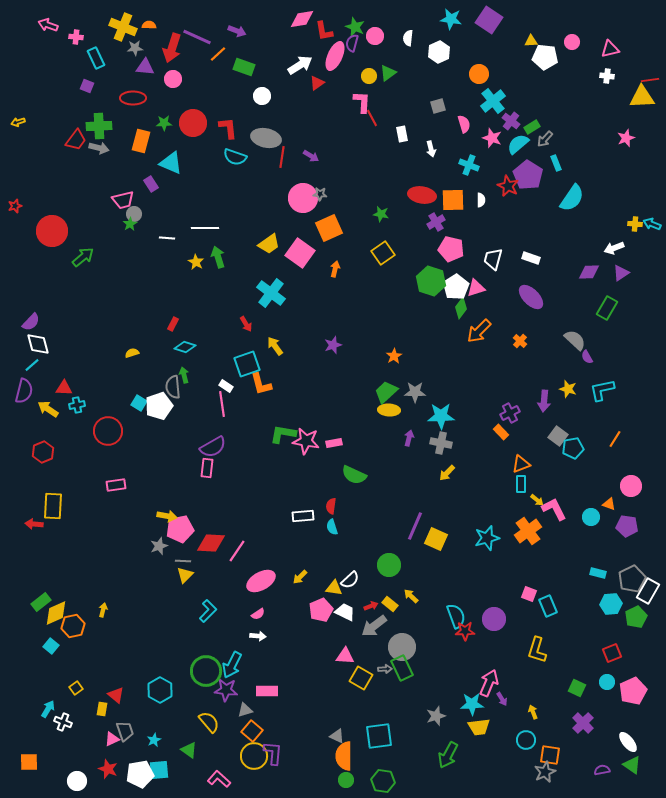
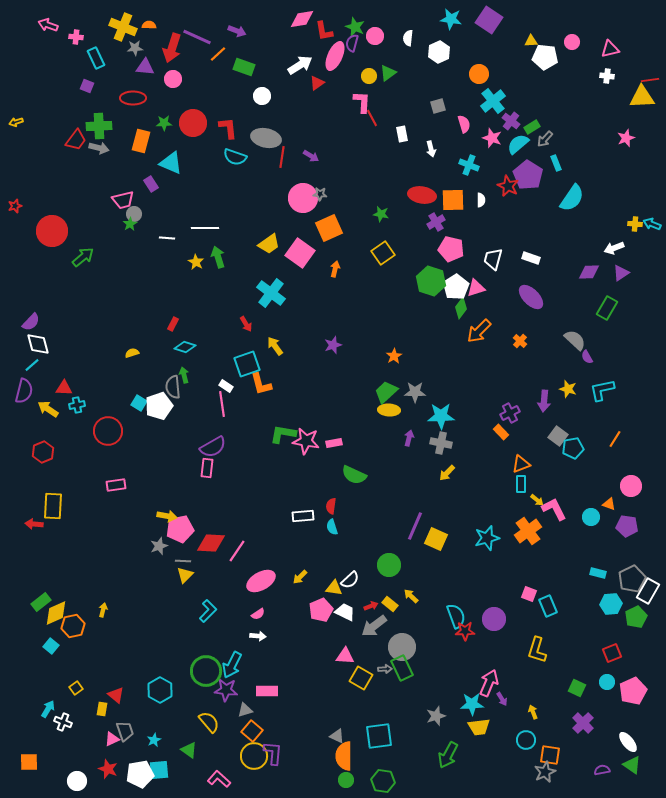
yellow arrow at (18, 122): moved 2 px left
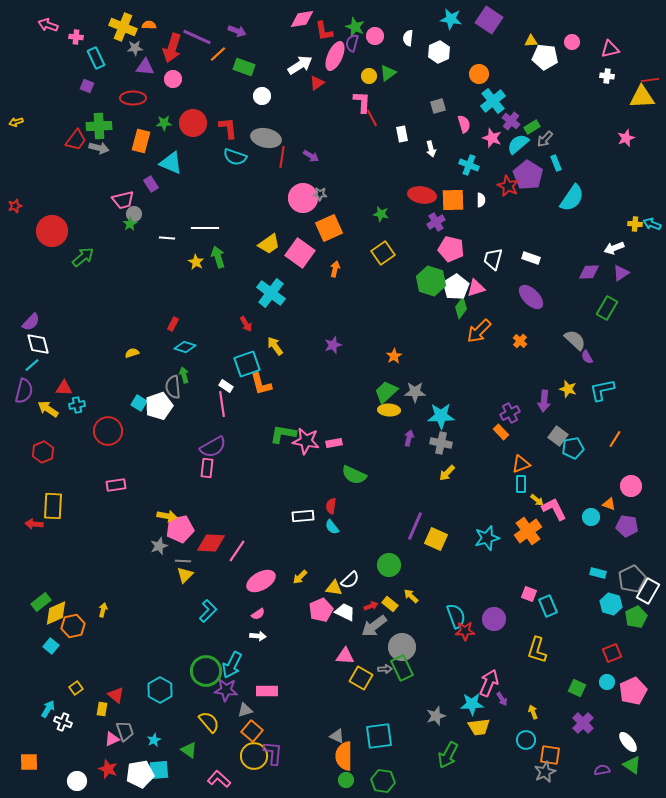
cyan semicircle at (332, 527): rotated 21 degrees counterclockwise
cyan hexagon at (611, 604): rotated 20 degrees clockwise
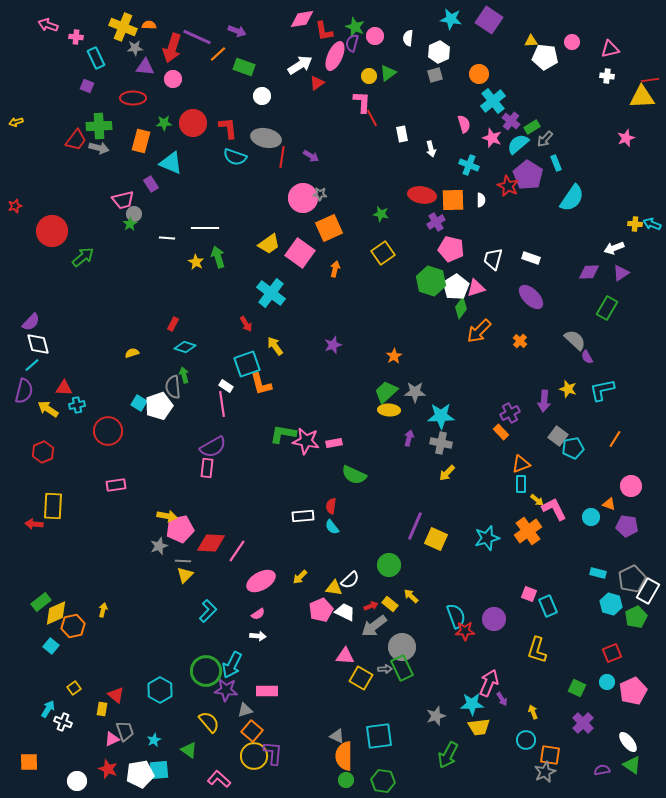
gray square at (438, 106): moved 3 px left, 31 px up
yellow square at (76, 688): moved 2 px left
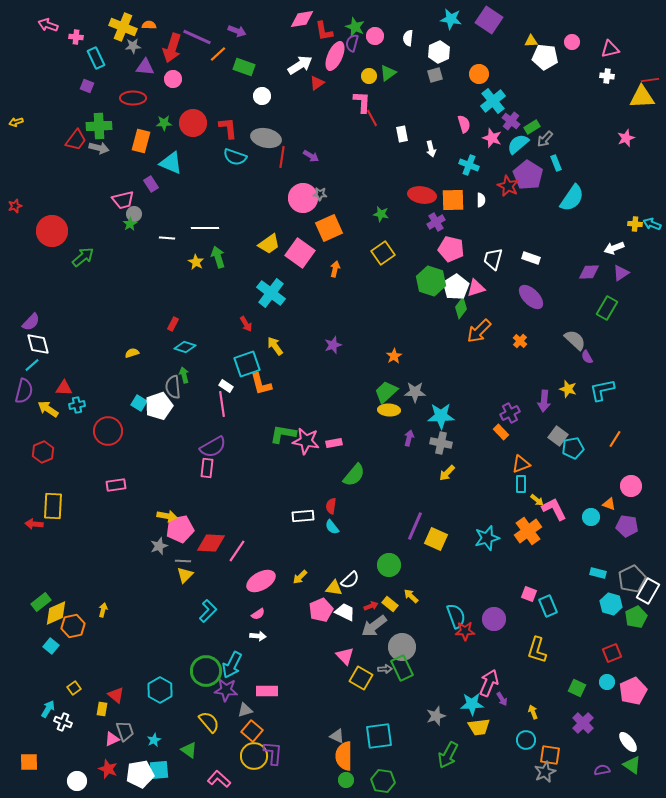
gray star at (135, 48): moved 2 px left, 2 px up
green semicircle at (354, 475): rotated 75 degrees counterclockwise
pink triangle at (345, 656): rotated 42 degrees clockwise
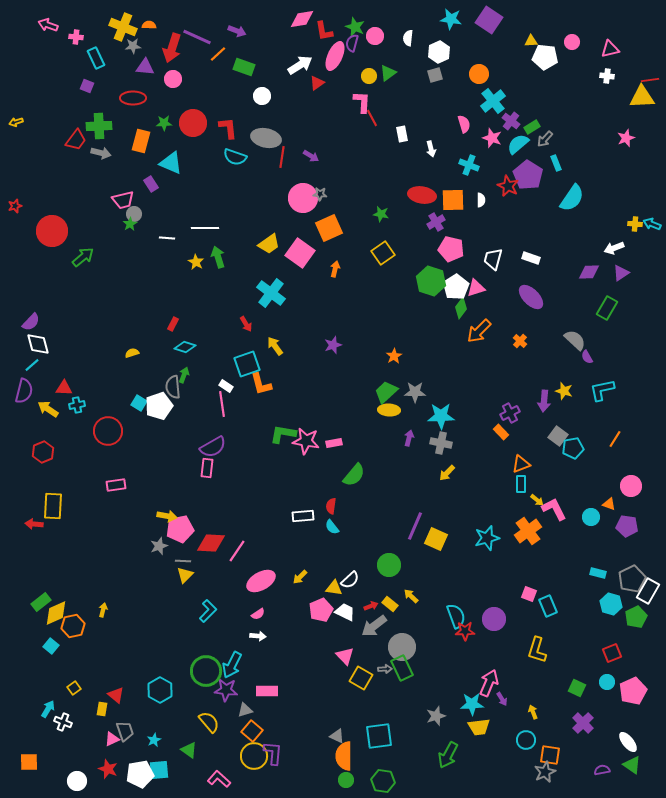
gray arrow at (99, 148): moved 2 px right, 5 px down
green arrow at (184, 375): rotated 35 degrees clockwise
yellow star at (568, 389): moved 4 px left, 2 px down
